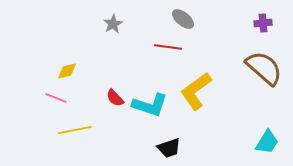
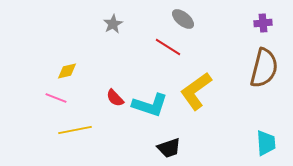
red line: rotated 24 degrees clockwise
brown semicircle: rotated 63 degrees clockwise
cyan trapezoid: moved 1 px left, 1 px down; rotated 36 degrees counterclockwise
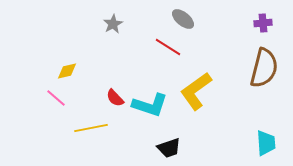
pink line: rotated 20 degrees clockwise
yellow line: moved 16 px right, 2 px up
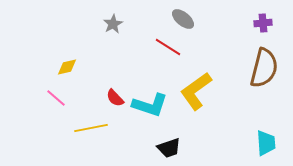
yellow diamond: moved 4 px up
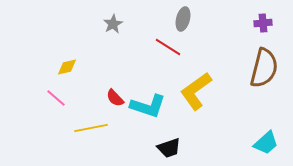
gray ellipse: rotated 65 degrees clockwise
cyan L-shape: moved 2 px left, 1 px down
cyan trapezoid: rotated 52 degrees clockwise
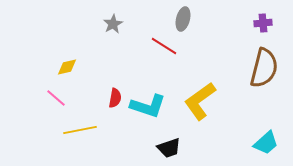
red line: moved 4 px left, 1 px up
yellow L-shape: moved 4 px right, 10 px down
red semicircle: rotated 126 degrees counterclockwise
yellow line: moved 11 px left, 2 px down
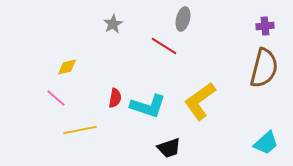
purple cross: moved 2 px right, 3 px down
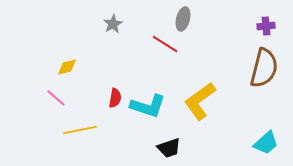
purple cross: moved 1 px right
red line: moved 1 px right, 2 px up
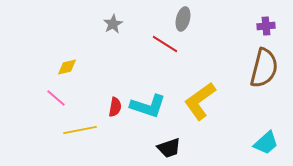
red semicircle: moved 9 px down
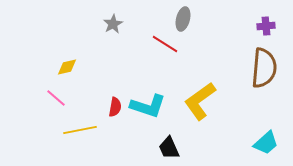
brown semicircle: rotated 9 degrees counterclockwise
black trapezoid: rotated 85 degrees clockwise
